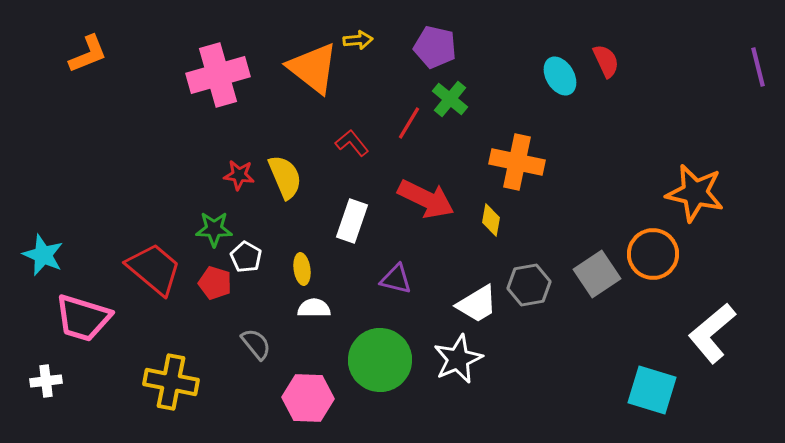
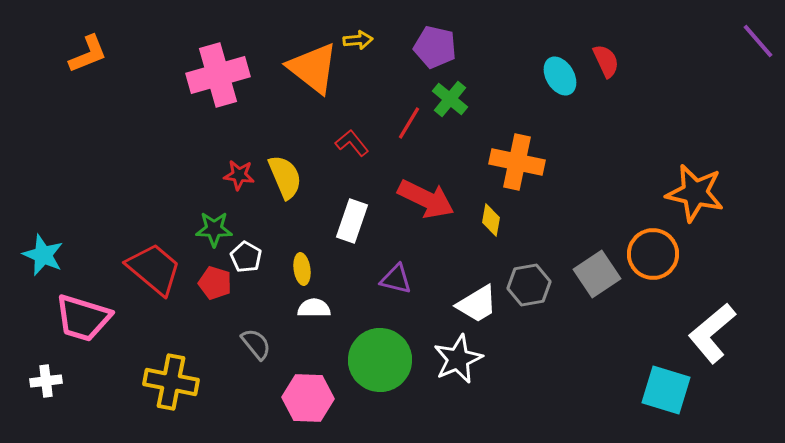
purple line: moved 26 px up; rotated 27 degrees counterclockwise
cyan square: moved 14 px right
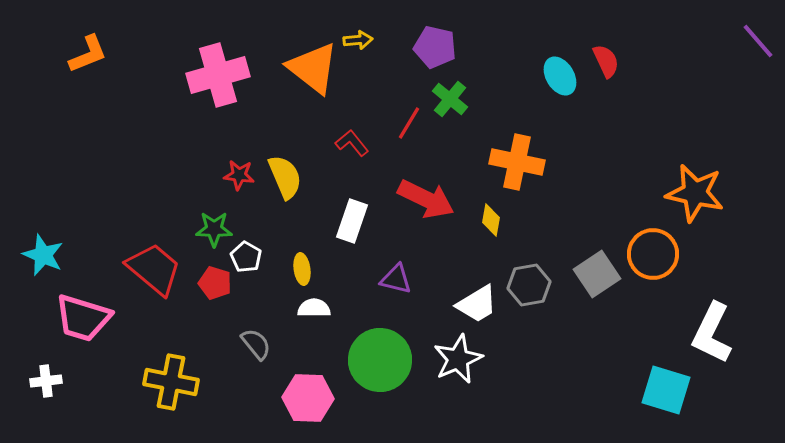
white L-shape: rotated 24 degrees counterclockwise
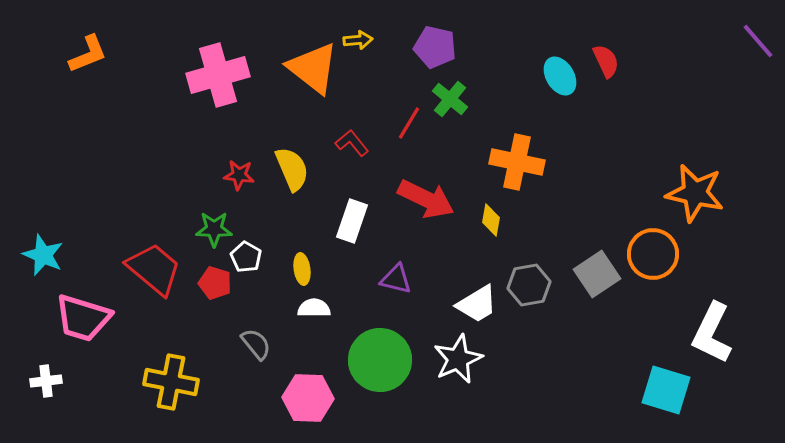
yellow semicircle: moved 7 px right, 8 px up
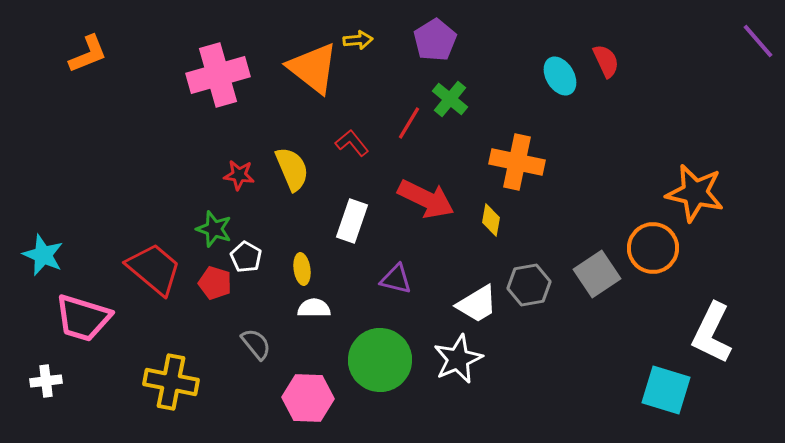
purple pentagon: moved 7 px up; rotated 27 degrees clockwise
green star: rotated 18 degrees clockwise
orange circle: moved 6 px up
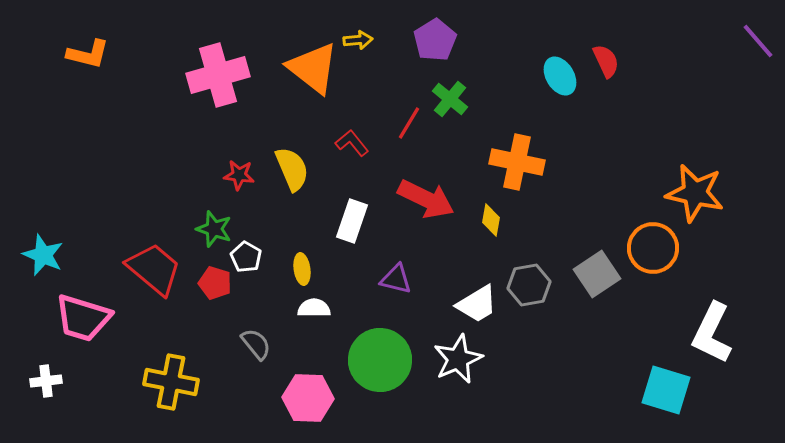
orange L-shape: rotated 36 degrees clockwise
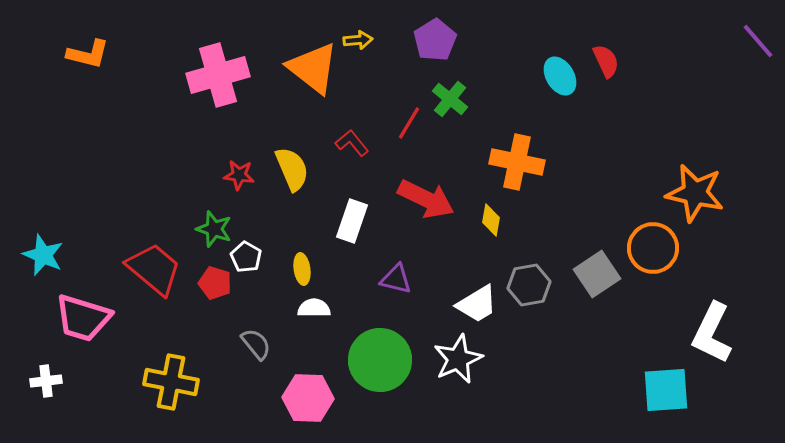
cyan square: rotated 21 degrees counterclockwise
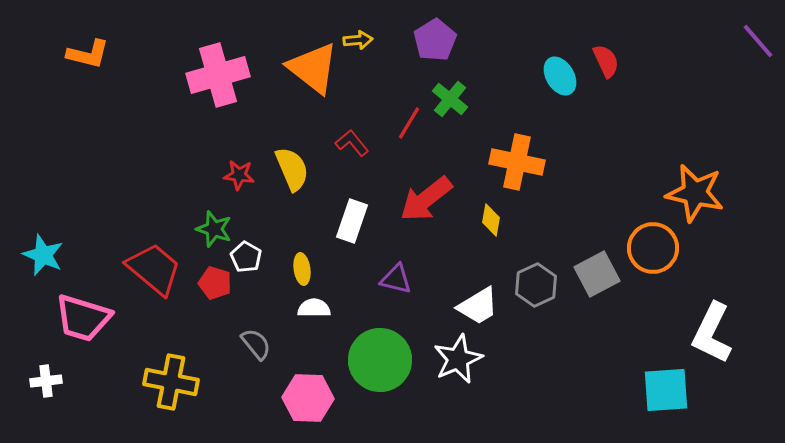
red arrow: rotated 116 degrees clockwise
gray square: rotated 6 degrees clockwise
gray hexagon: moved 7 px right; rotated 15 degrees counterclockwise
white trapezoid: moved 1 px right, 2 px down
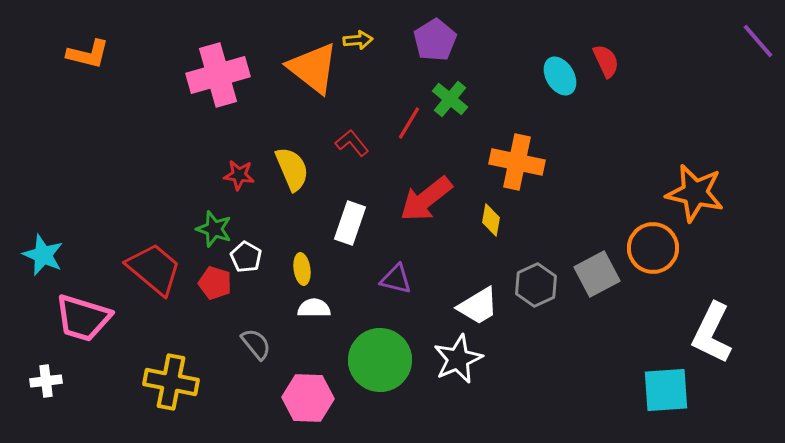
white rectangle: moved 2 px left, 2 px down
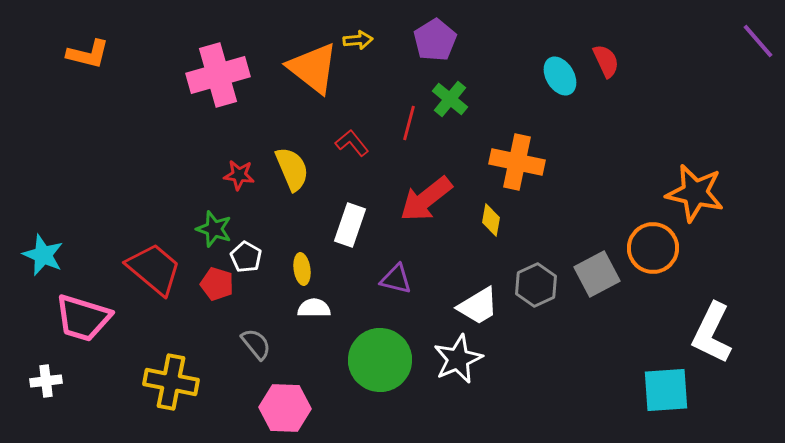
red line: rotated 16 degrees counterclockwise
white rectangle: moved 2 px down
red pentagon: moved 2 px right, 1 px down
pink hexagon: moved 23 px left, 10 px down
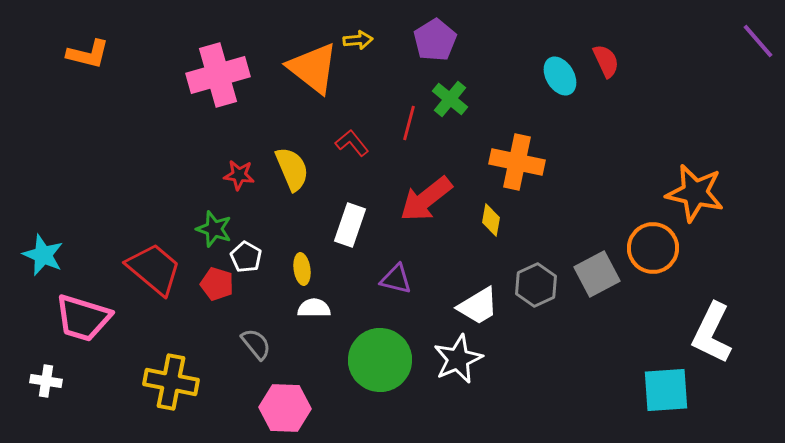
white cross: rotated 16 degrees clockwise
